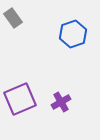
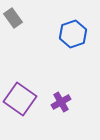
purple square: rotated 32 degrees counterclockwise
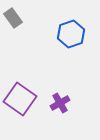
blue hexagon: moved 2 px left
purple cross: moved 1 px left, 1 px down
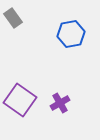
blue hexagon: rotated 8 degrees clockwise
purple square: moved 1 px down
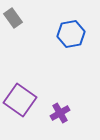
purple cross: moved 10 px down
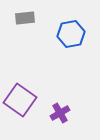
gray rectangle: moved 12 px right; rotated 60 degrees counterclockwise
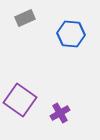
gray rectangle: rotated 18 degrees counterclockwise
blue hexagon: rotated 16 degrees clockwise
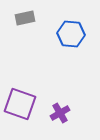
gray rectangle: rotated 12 degrees clockwise
purple square: moved 4 px down; rotated 16 degrees counterclockwise
